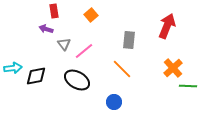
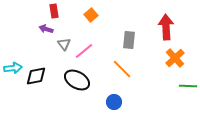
red arrow: moved 1 px left, 1 px down; rotated 25 degrees counterclockwise
orange cross: moved 2 px right, 10 px up
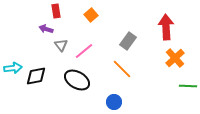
red rectangle: moved 2 px right
gray rectangle: moved 1 px left, 1 px down; rotated 30 degrees clockwise
gray triangle: moved 3 px left, 1 px down
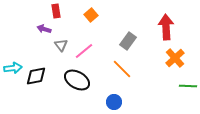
purple arrow: moved 2 px left
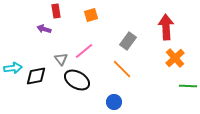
orange square: rotated 24 degrees clockwise
gray triangle: moved 14 px down
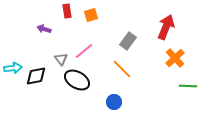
red rectangle: moved 11 px right
red arrow: rotated 25 degrees clockwise
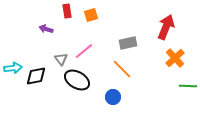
purple arrow: moved 2 px right
gray rectangle: moved 2 px down; rotated 42 degrees clockwise
blue circle: moved 1 px left, 5 px up
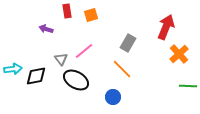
gray rectangle: rotated 48 degrees counterclockwise
orange cross: moved 4 px right, 4 px up
cyan arrow: moved 1 px down
black ellipse: moved 1 px left
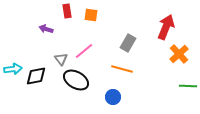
orange square: rotated 24 degrees clockwise
orange line: rotated 30 degrees counterclockwise
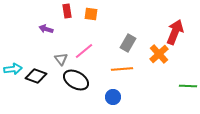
orange square: moved 1 px up
red arrow: moved 9 px right, 5 px down
orange cross: moved 20 px left
orange line: rotated 20 degrees counterclockwise
black diamond: rotated 30 degrees clockwise
